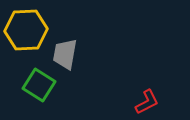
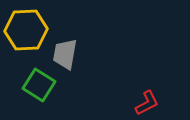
red L-shape: moved 1 px down
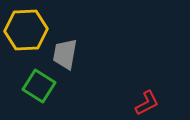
green square: moved 1 px down
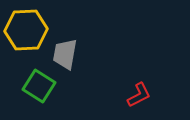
red L-shape: moved 8 px left, 8 px up
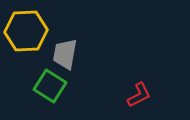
yellow hexagon: moved 1 px down
green square: moved 11 px right
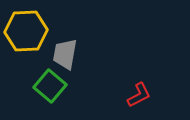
green square: rotated 8 degrees clockwise
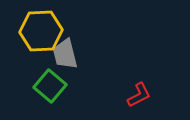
yellow hexagon: moved 15 px right
gray trapezoid: rotated 24 degrees counterclockwise
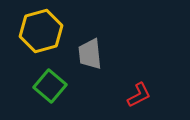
yellow hexagon: rotated 12 degrees counterclockwise
gray trapezoid: moved 25 px right; rotated 8 degrees clockwise
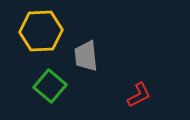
yellow hexagon: rotated 12 degrees clockwise
gray trapezoid: moved 4 px left, 2 px down
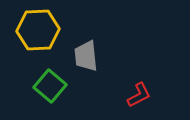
yellow hexagon: moved 3 px left, 1 px up
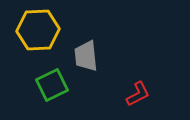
green square: moved 2 px right, 1 px up; rotated 24 degrees clockwise
red L-shape: moved 1 px left, 1 px up
